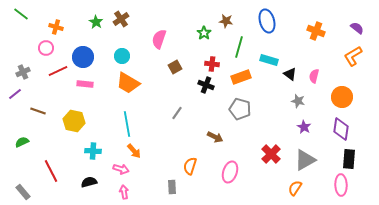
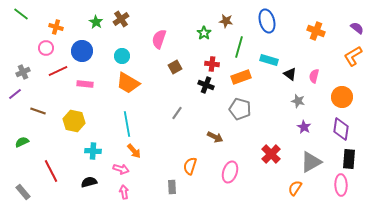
blue circle at (83, 57): moved 1 px left, 6 px up
gray triangle at (305, 160): moved 6 px right, 2 px down
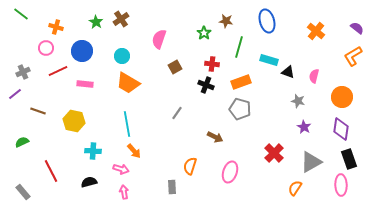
orange cross at (316, 31): rotated 18 degrees clockwise
black triangle at (290, 74): moved 2 px left, 2 px up; rotated 16 degrees counterclockwise
orange rectangle at (241, 77): moved 5 px down
red cross at (271, 154): moved 3 px right, 1 px up
black rectangle at (349, 159): rotated 24 degrees counterclockwise
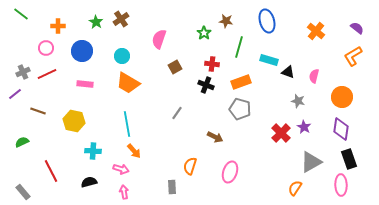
orange cross at (56, 27): moved 2 px right, 1 px up; rotated 16 degrees counterclockwise
red line at (58, 71): moved 11 px left, 3 px down
red cross at (274, 153): moved 7 px right, 20 px up
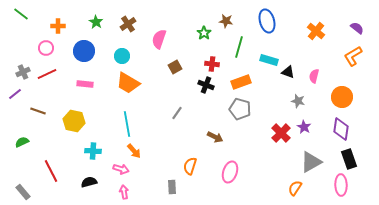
brown cross at (121, 19): moved 7 px right, 5 px down
blue circle at (82, 51): moved 2 px right
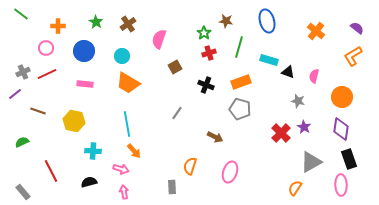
red cross at (212, 64): moved 3 px left, 11 px up; rotated 24 degrees counterclockwise
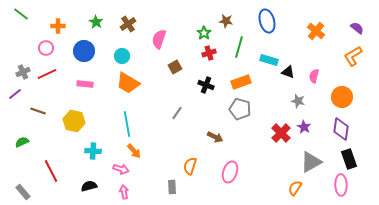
black semicircle at (89, 182): moved 4 px down
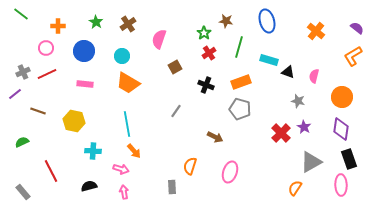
red cross at (209, 53): rotated 16 degrees counterclockwise
gray line at (177, 113): moved 1 px left, 2 px up
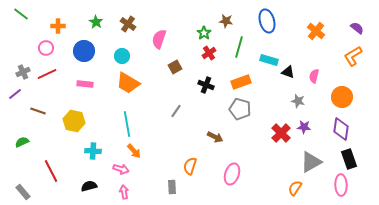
brown cross at (128, 24): rotated 21 degrees counterclockwise
purple star at (304, 127): rotated 24 degrees counterclockwise
pink ellipse at (230, 172): moved 2 px right, 2 px down
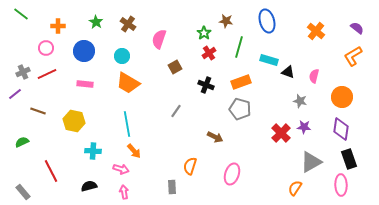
gray star at (298, 101): moved 2 px right
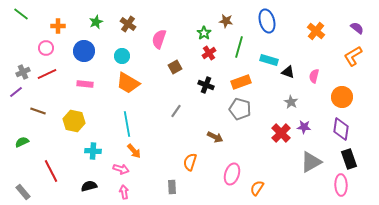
green star at (96, 22): rotated 16 degrees clockwise
purple line at (15, 94): moved 1 px right, 2 px up
gray star at (300, 101): moved 9 px left, 1 px down; rotated 16 degrees clockwise
orange semicircle at (190, 166): moved 4 px up
orange semicircle at (295, 188): moved 38 px left
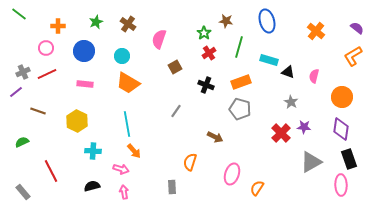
green line at (21, 14): moved 2 px left
yellow hexagon at (74, 121): moved 3 px right; rotated 15 degrees clockwise
black semicircle at (89, 186): moved 3 px right
